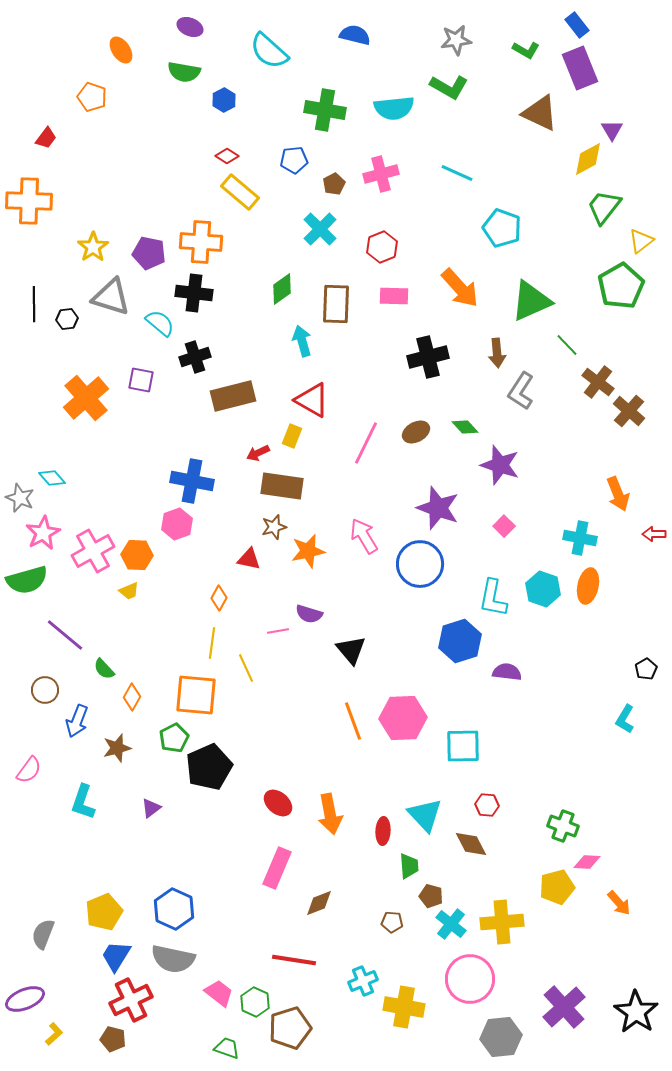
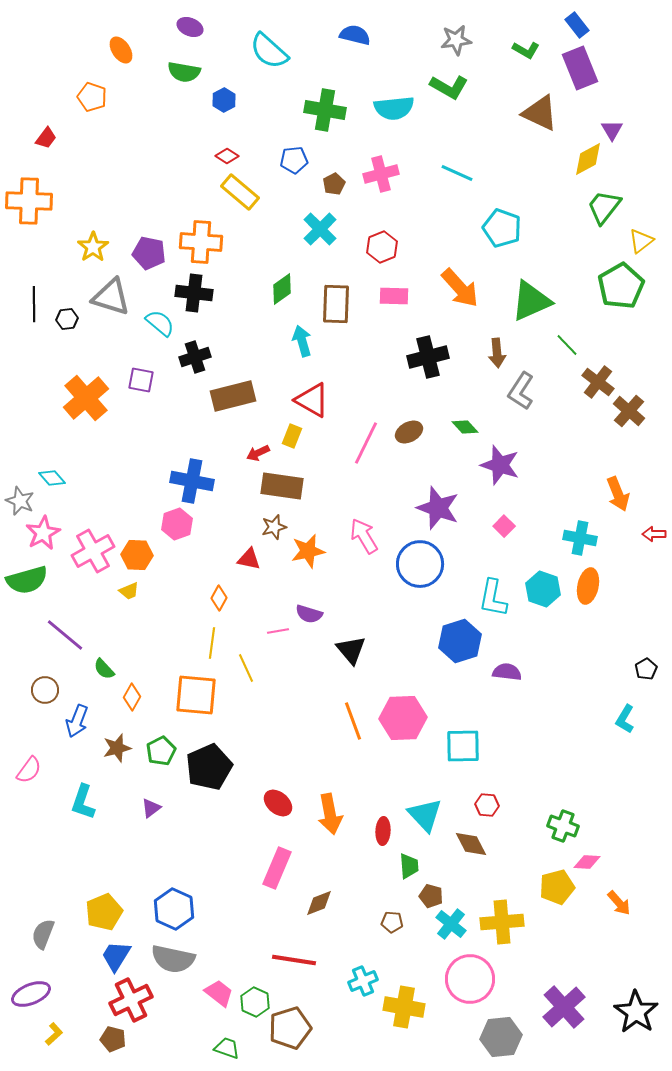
brown ellipse at (416, 432): moved 7 px left
gray star at (20, 498): moved 3 px down
green pentagon at (174, 738): moved 13 px left, 13 px down
purple ellipse at (25, 999): moved 6 px right, 5 px up
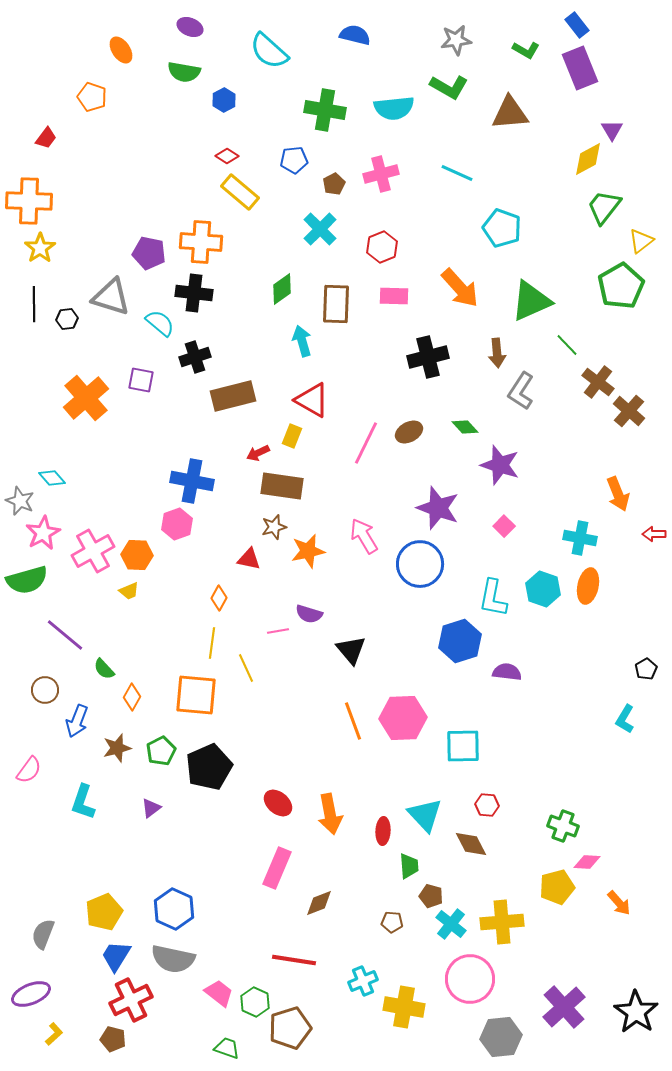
brown triangle at (540, 113): moved 30 px left; rotated 30 degrees counterclockwise
yellow star at (93, 247): moved 53 px left, 1 px down
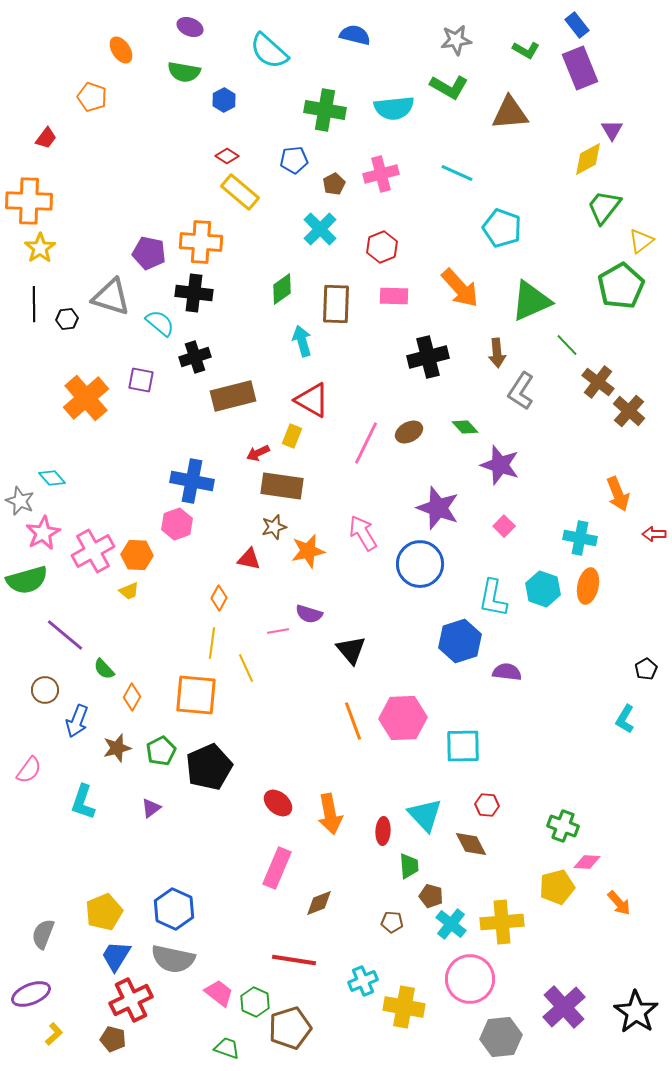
pink arrow at (364, 536): moved 1 px left, 3 px up
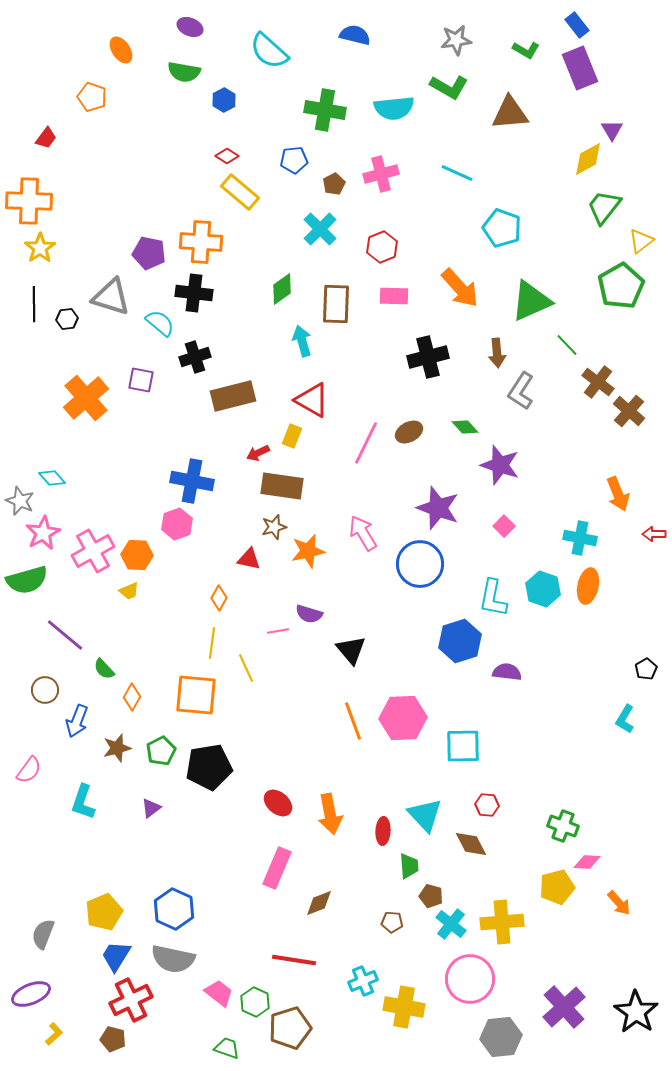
black pentagon at (209, 767): rotated 15 degrees clockwise
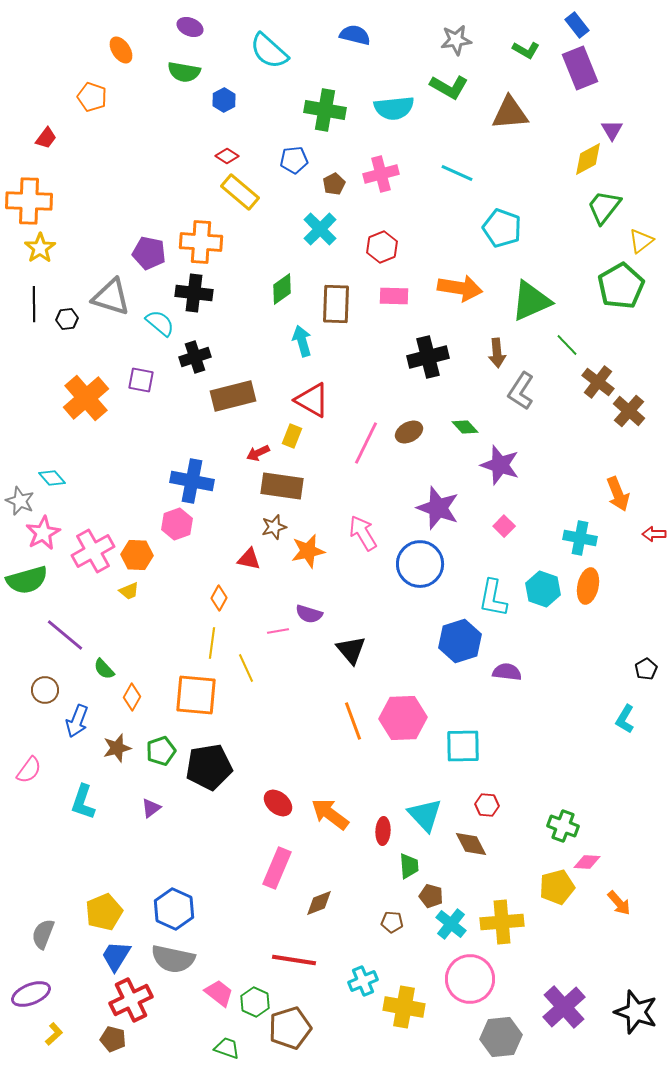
orange arrow at (460, 288): rotated 39 degrees counterclockwise
green pentagon at (161, 751): rotated 8 degrees clockwise
orange arrow at (330, 814): rotated 138 degrees clockwise
black star at (636, 1012): rotated 15 degrees counterclockwise
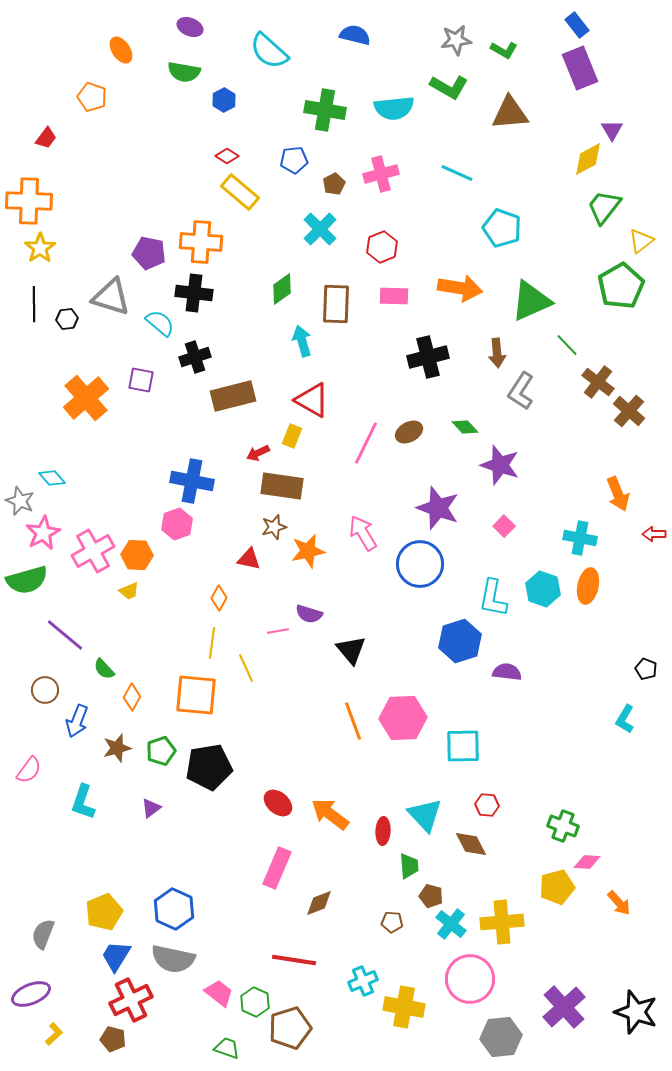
green L-shape at (526, 50): moved 22 px left
black pentagon at (646, 669): rotated 20 degrees counterclockwise
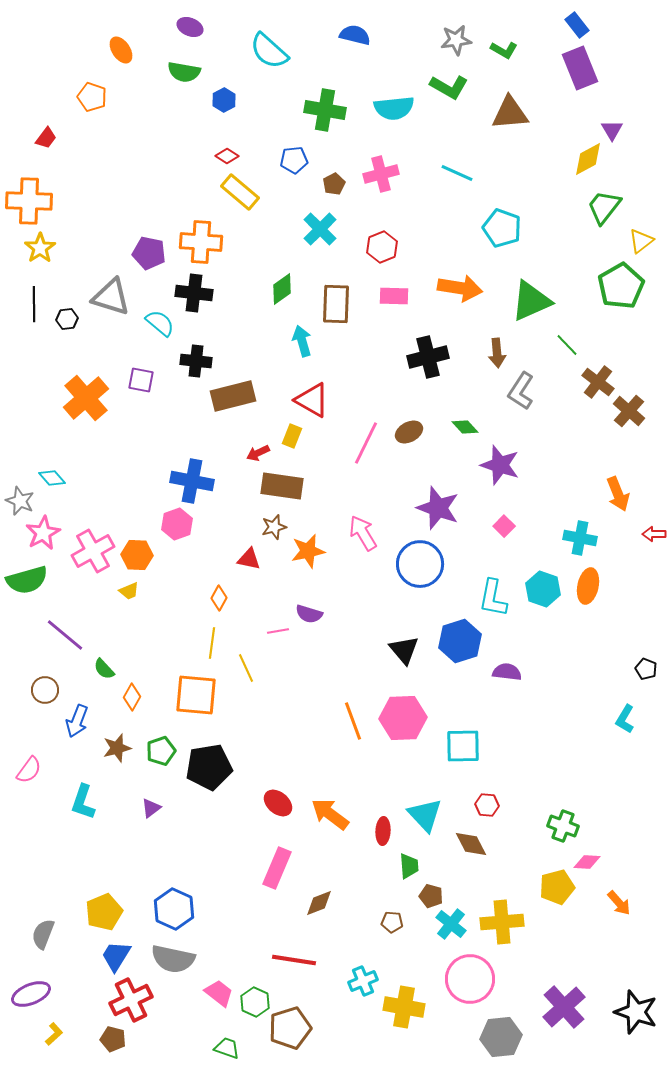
black cross at (195, 357): moved 1 px right, 4 px down; rotated 24 degrees clockwise
black triangle at (351, 650): moved 53 px right
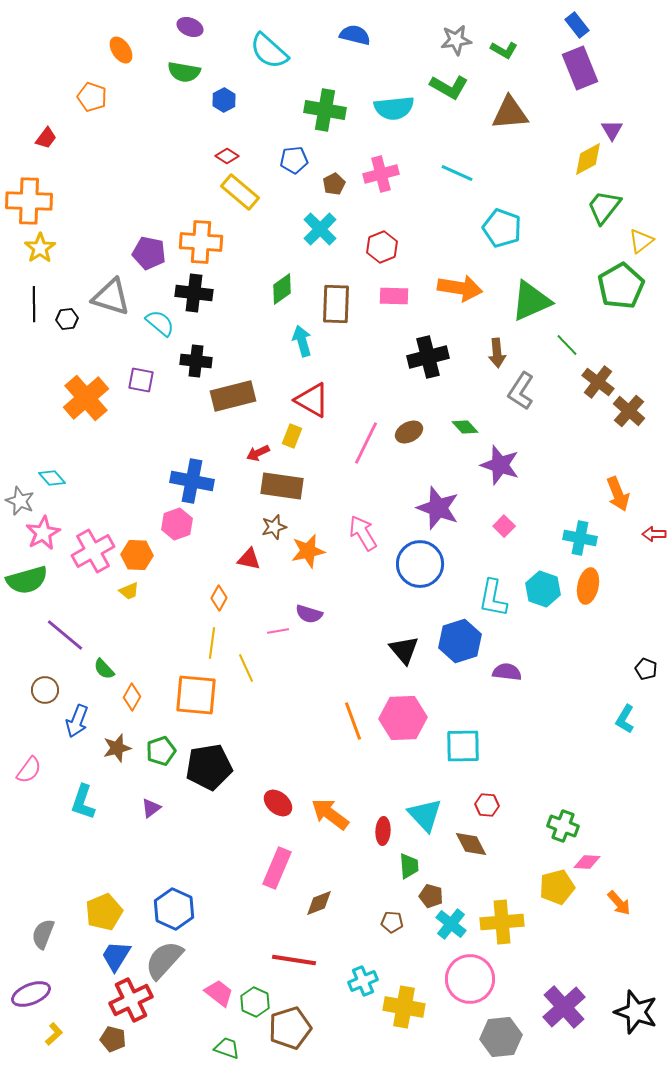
gray semicircle at (173, 959): moved 9 px left, 1 px down; rotated 120 degrees clockwise
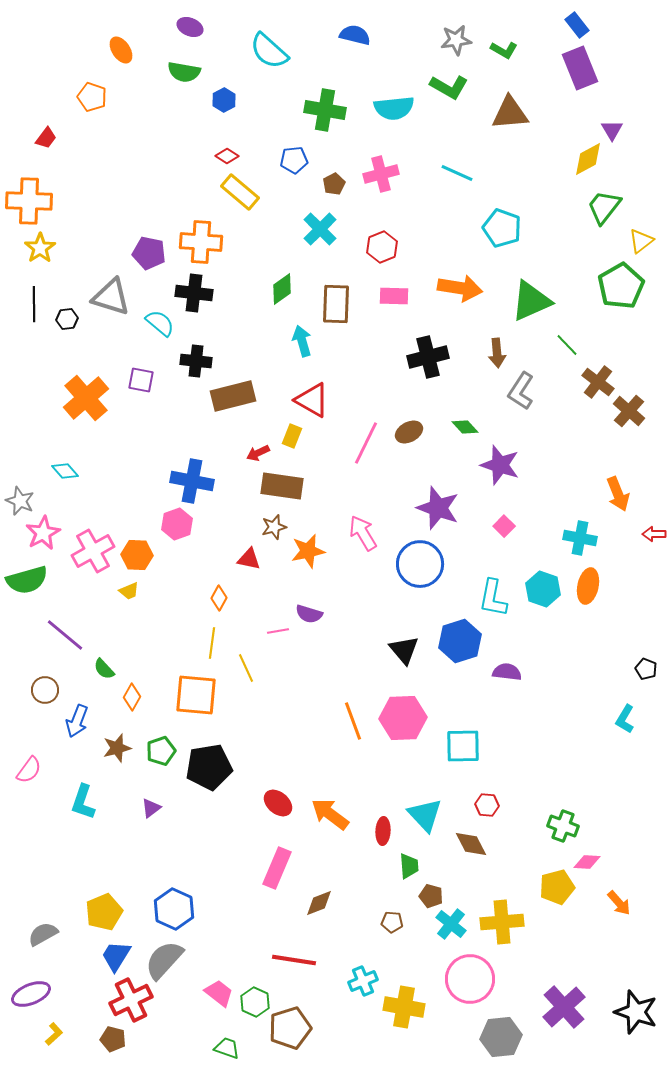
cyan diamond at (52, 478): moved 13 px right, 7 px up
gray semicircle at (43, 934): rotated 40 degrees clockwise
